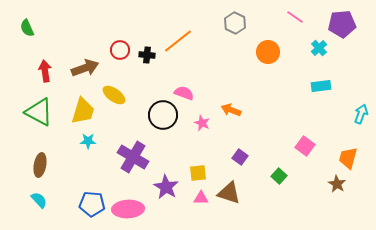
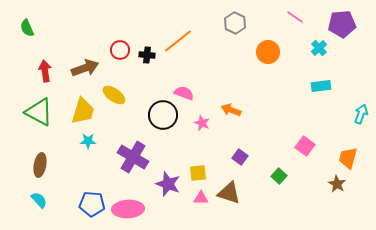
purple star: moved 2 px right, 3 px up; rotated 10 degrees counterclockwise
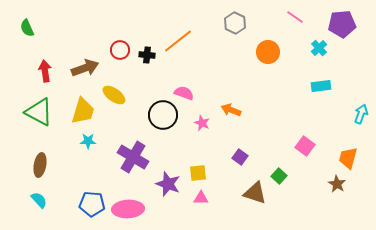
brown triangle: moved 26 px right
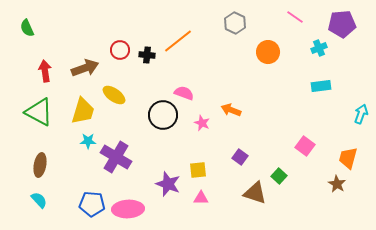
cyan cross: rotated 21 degrees clockwise
purple cross: moved 17 px left
yellow square: moved 3 px up
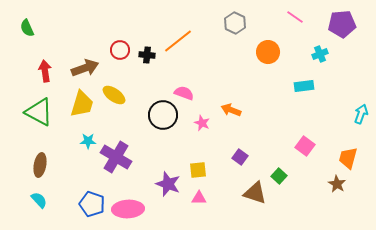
cyan cross: moved 1 px right, 6 px down
cyan rectangle: moved 17 px left
yellow trapezoid: moved 1 px left, 7 px up
pink triangle: moved 2 px left
blue pentagon: rotated 15 degrees clockwise
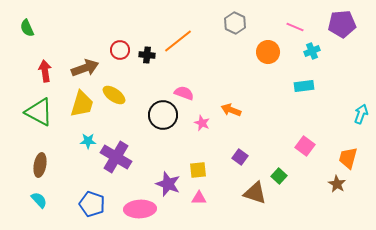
pink line: moved 10 px down; rotated 12 degrees counterclockwise
cyan cross: moved 8 px left, 3 px up
pink ellipse: moved 12 px right
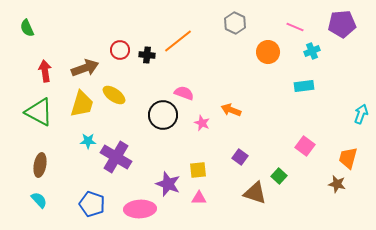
brown star: rotated 18 degrees counterclockwise
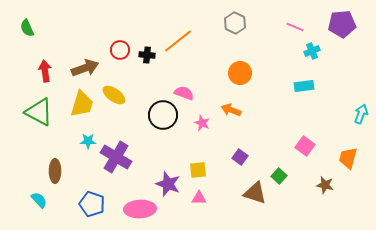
orange circle: moved 28 px left, 21 px down
brown ellipse: moved 15 px right, 6 px down; rotated 10 degrees counterclockwise
brown star: moved 12 px left, 1 px down
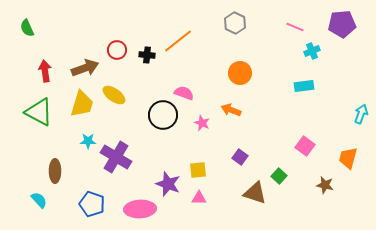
red circle: moved 3 px left
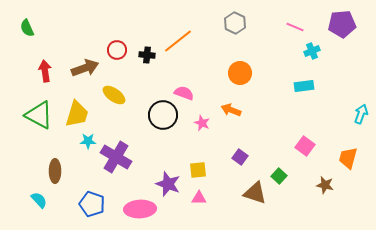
yellow trapezoid: moved 5 px left, 10 px down
green triangle: moved 3 px down
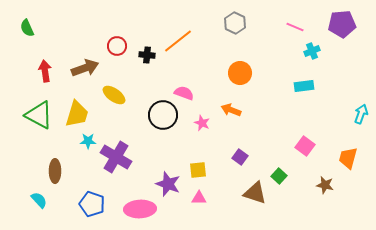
red circle: moved 4 px up
